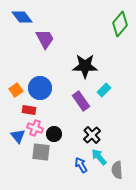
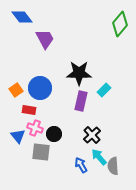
black star: moved 6 px left, 7 px down
purple rectangle: rotated 48 degrees clockwise
gray semicircle: moved 4 px left, 4 px up
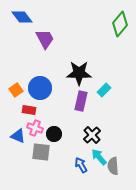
blue triangle: rotated 28 degrees counterclockwise
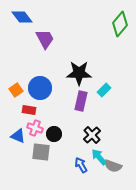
gray semicircle: rotated 66 degrees counterclockwise
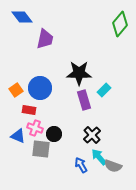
purple trapezoid: rotated 40 degrees clockwise
purple rectangle: moved 3 px right, 1 px up; rotated 30 degrees counterclockwise
gray square: moved 3 px up
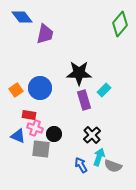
purple trapezoid: moved 5 px up
red rectangle: moved 5 px down
cyan arrow: rotated 60 degrees clockwise
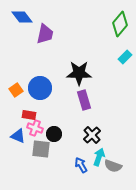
cyan rectangle: moved 21 px right, 33 px up
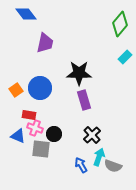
blue diamond: moved 4 px right, 3 px up
purple trapezoid: moved 9 px down
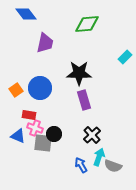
green diamond: moved 33 px left; rotated 45 degrees clockwise
gray square: moved 2 px right, 6 px up
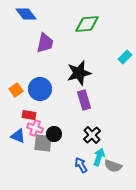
black star: rotated 15 degrees counterclockwise
blue circle: moved 1 px down
